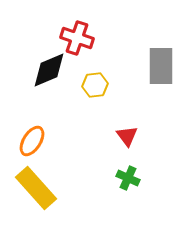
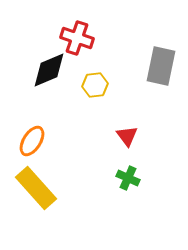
gray rectangle: rotated 12 degrees clockwise
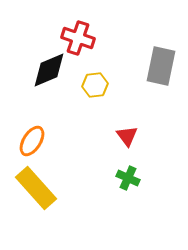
red cross: moved 1 px right
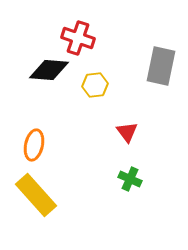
black diamond: rotated 27 degrees clockwise
red triangle: moved 4 px up
orange ellipse: moved 2 px right, 4 px down; rotated 20 degrees counterclockwise
green cross: moved 2 px right, 1 px down
yellow rectangle: moved 7 px down
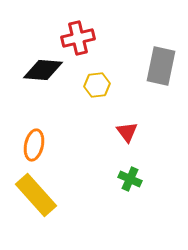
red cross: rotated 32 degrees counterclockwise
black diamond: moved 6 px left
yellow hexagon: moved 2 px right
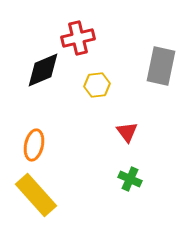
black diamond: rotated 27 degrees counterclockwise
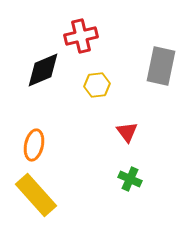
red cross: moved 3 px right, 2 px up
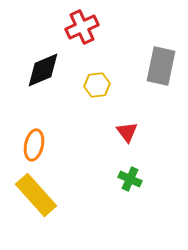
red cross: moved 1 px right, 9 px up; rotated 12 degrees counterclockwise
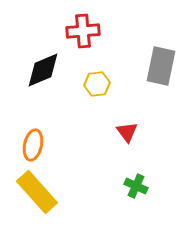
red cross: moved 1 px right, 4 px down; rotated 20 degrees clockwise
yellow hexagon: moved 1 px up
orange ellipse: moved 1 px left
green cross: moved 6 px right, 7 px down
yellow rectangle: moved 1 px right, 3 px up
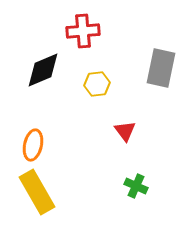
gray rectangle: moved 2 px down
red triangle: moved 2 px left, 1 px up
yellow rectangle: rotated 12 degrees clockwise
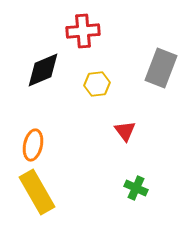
gray rectangle: rotated 9 degrees clockwise
green cross: moved 2 px down
